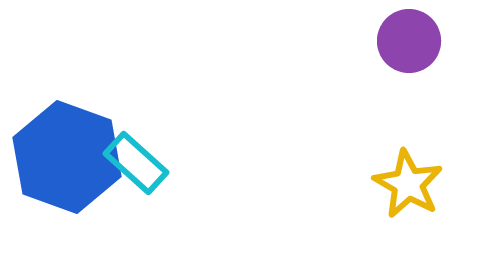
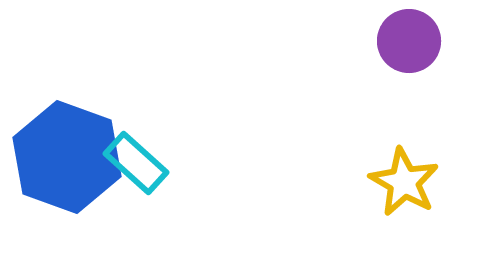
yellow star: moved 4 px left, 2 px up
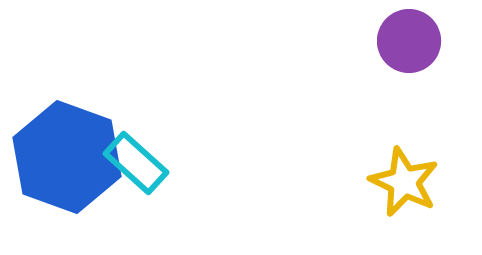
yellow star: rotated 4 degrees counterclockwise
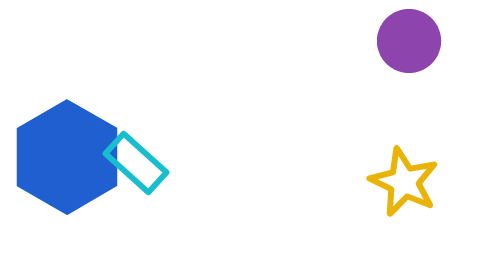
blue hexagon: rotated 10 degrees clockwise
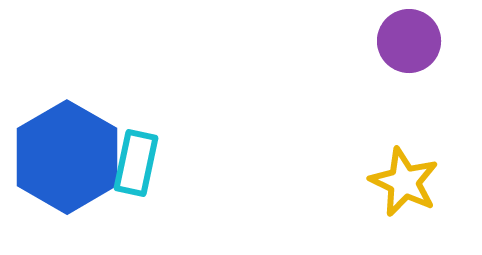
cyan rectangle: rotated 60 degrees clockwise
